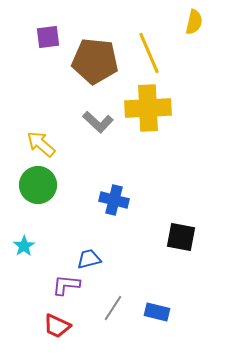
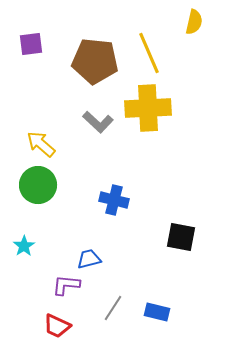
purple square: moved 17 px left, 7 px down
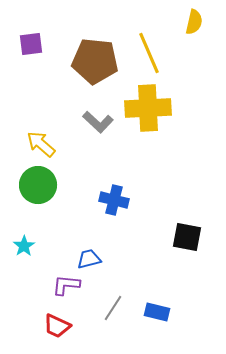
black square: moved 6 px right
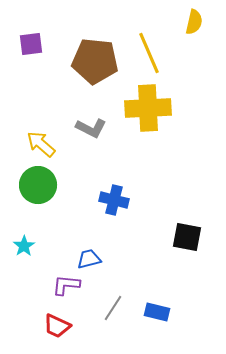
gray L-shape: moved 7 px left, 6 px down; rotated 16 degrees counterclockwise
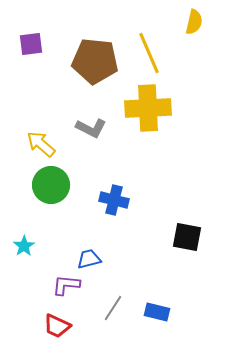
green circle: moved 13 px right
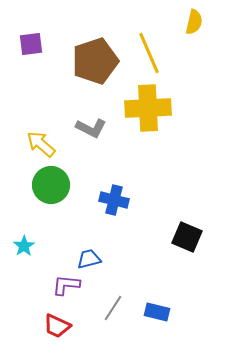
brown pentagon: rotated 24 degrees counterclockwise
black square: rotated 12 degrees clockwise
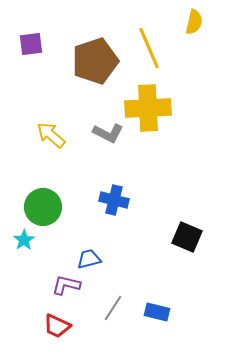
yellow line: moved 5 px up
gray L-shape: moved 17 px right, 5 px down
yellow arrow: moved 10 px right, 9 px up
green circle: moved 8 px left, 22 px down
cyan star: moved 6 px up
purple L-shape: rotated 8 degrees clockwise
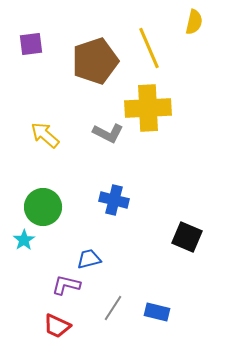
yellow arrow: moved 6 px left
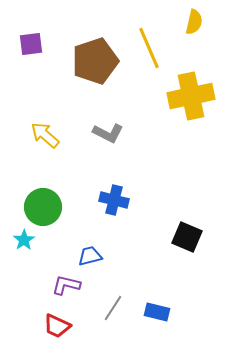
yellow cross: moved 43 px right, 12 px up; rotated 9 degrees counterclockwise
blue trapezoid: moved 1 px right, 3 px up
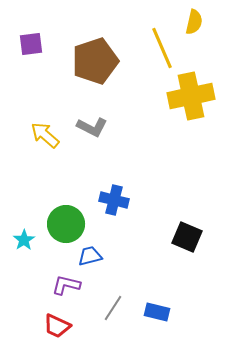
yellow line: moved 13 px right
gray L-shape: moved 16 px left, 6 px up
green circle: moved 23 px right, 17 px down
